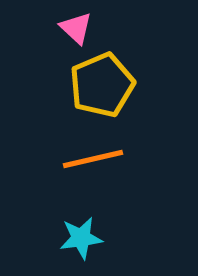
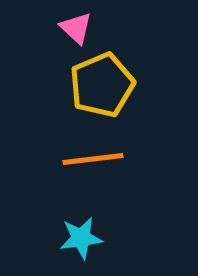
orange line: rotated 6 degrees clockwise
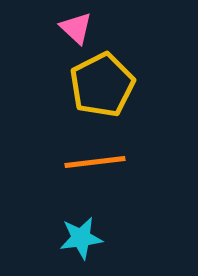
yellow pentagon: rotated 4 degrees counterclockwise
orange line: moved 2 px right, 3 px down
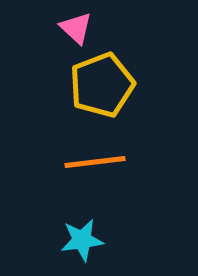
yellow pentagon: rotated 6 degrees clockwise
cyan star: moved 1 px right, 2 px down
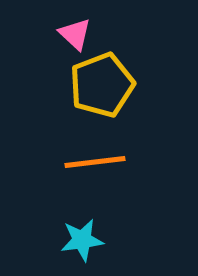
pink triangle: moved 1 px left, 6 px down
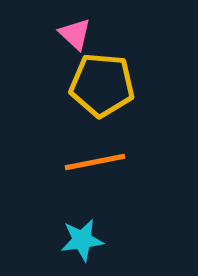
yellow pentagon: rotated 26 degrees clockwise
orange line: rotated 4 degrees counterclockwise
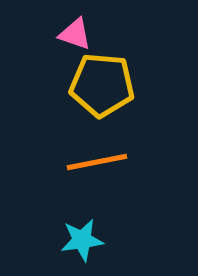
pink triangle: rotated 24 degrees counterclockwise
orange line: moved 2 px right
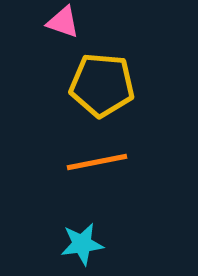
pink triangle: moved 12 px left, 12 px up
cyan star: moved 4 px down
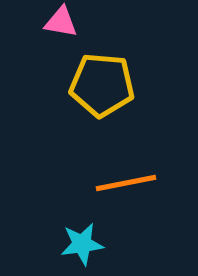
pink triangle: moved 2 px left; rotated 9 degrees counterclockwise
orange line: moved 29 px right, 21 px down
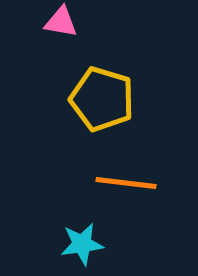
yellow pentagon: moved 14 px down; rotated 12 degrees clockwise
orange line: rotated 18 degrees clockwise
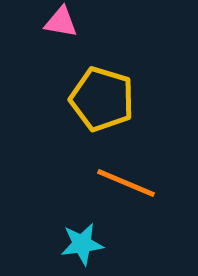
orange line: rotated 16 degrees clockwise
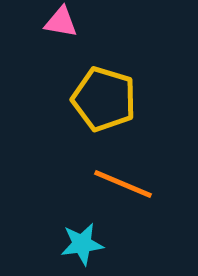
yellow pentagon: moved 2 px right
orange line: moved 3 px left, 1 px down
